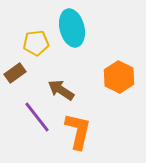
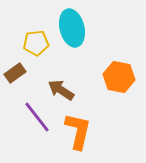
orange hexagon: rotated 16 degrees counterclockwise
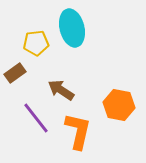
orange hexagon: moved 28 px down
purple line: moved 1 px left, 1 px down
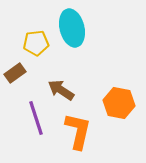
orange hexagon: moved 2 px up
purple line: rotated 20 degrees clockwise
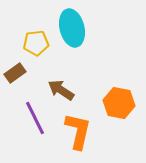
purple line: moved 1 px left; rotated 8 degrees counterclockwise
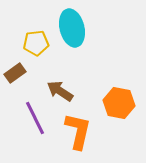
brown arrow: moved 1 px left, 1 px down
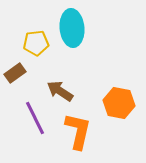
cyan ellipse: rotated 9 degrees clockwise
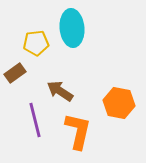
purple line: moved 2 px down; rotated 12 degrees clockwise
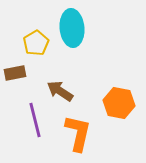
yellow pentagon: rotated 25 degrees counterclockwise
brown rectangle: rotated 25 degrees clockwise
orange L-shape: moved 2 px down
